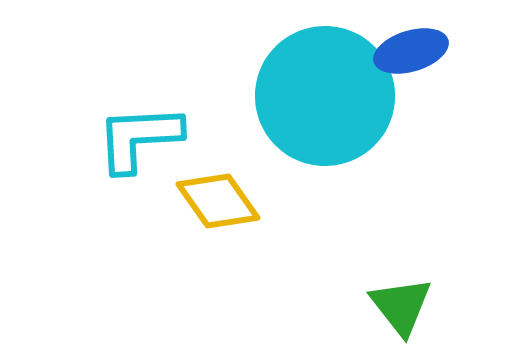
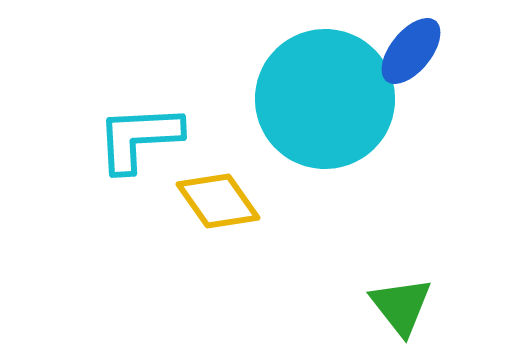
blue ellipse: rotated 34 degrees counterclockwise
cyan circle: moved 3 px down
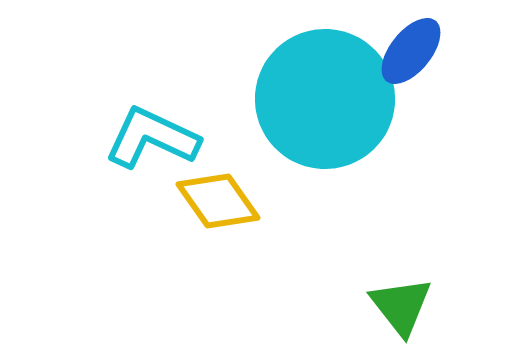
cyan L-shape: moved 13 px right; rotated 28 degrees clockwise
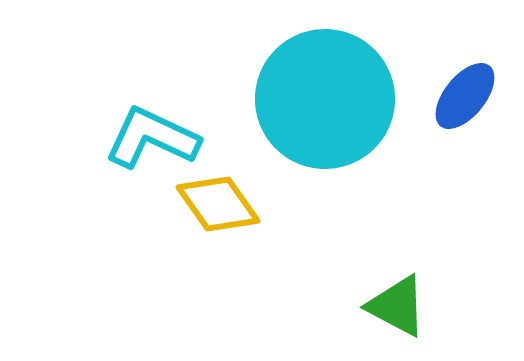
blue ellipse: moved 54 px right, 45 px down
yellow diamond: moved 3 px down
green triangle: moved 4 px left; rotated 24 degrees counterclockwise
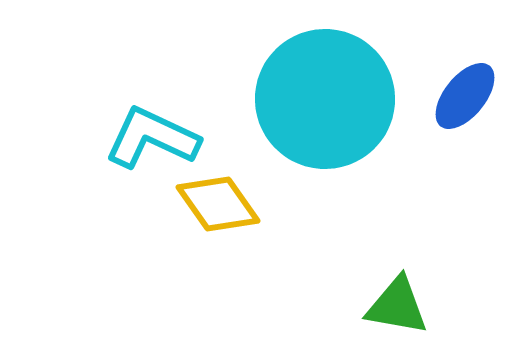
green triangle: rotated 18 degrees counterclockwise
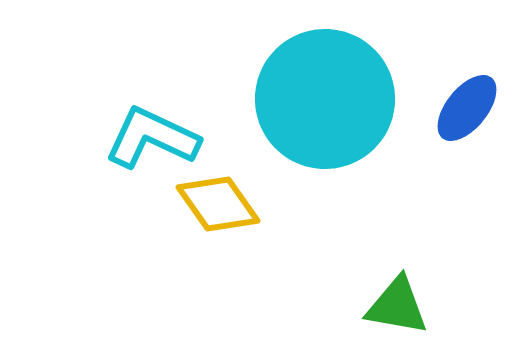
blue ellipse: moved 2 px right, 12 px down
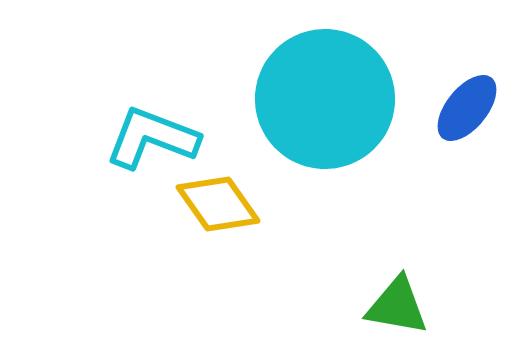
cyan L-shape: rotated 4 degrees counterclockwise
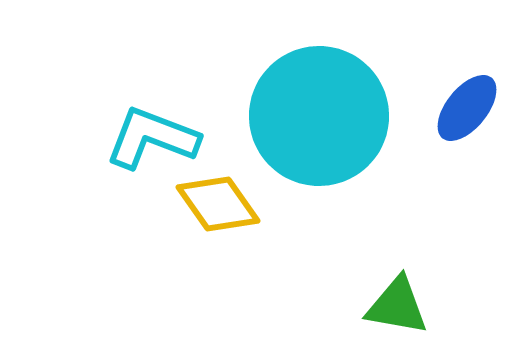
cyan circle: moved 6 px left, 17 px down
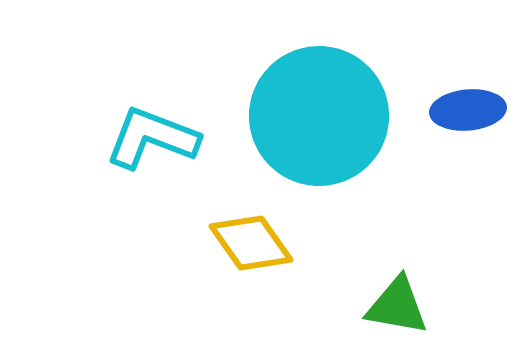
blue ellipse: moved 1 px right, 2 px down; rotated 46 degrees clockwise
yellow diamond: moved 33 px right, 39 px down
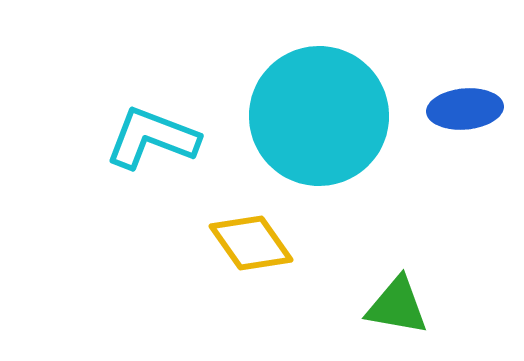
blue ellipse: moved 3 px left, 1 px up
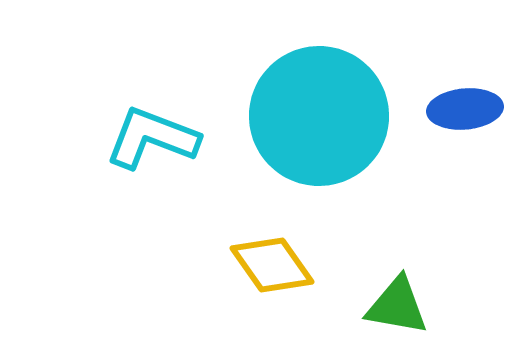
yellow diamond: moved 21 px right, 22 px down
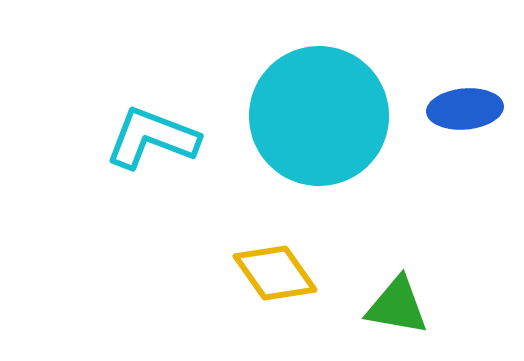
yellow diamond: moved 3 px right, 8 px down
